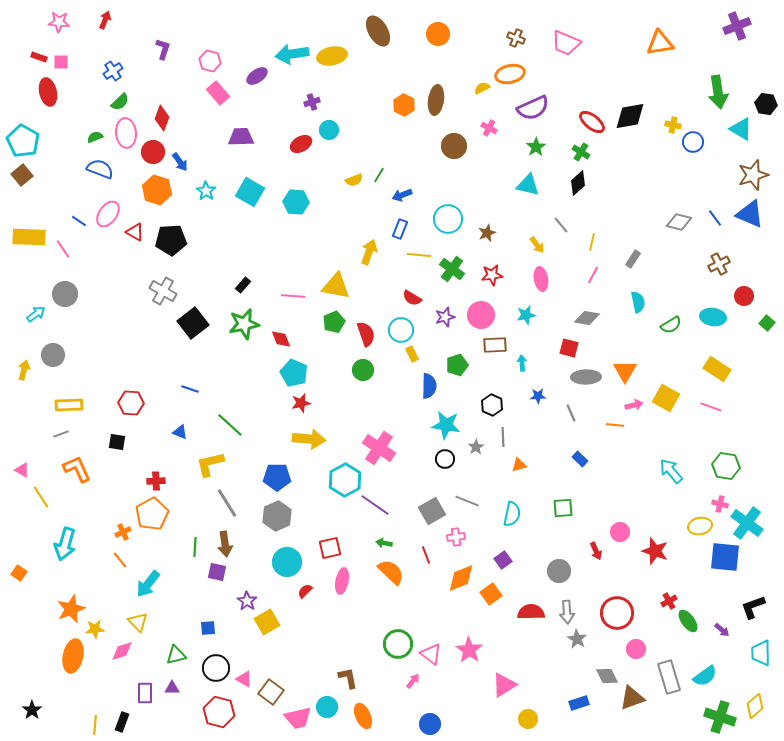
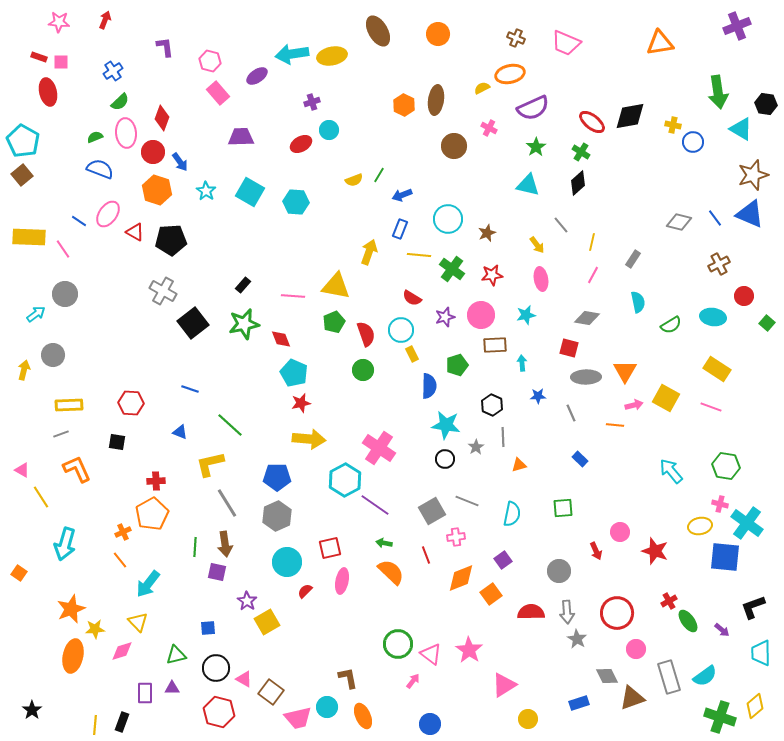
purple L-shape at (163, 49): moved 2 px right, 2 px up; rotated 25 degrees counterclockwise
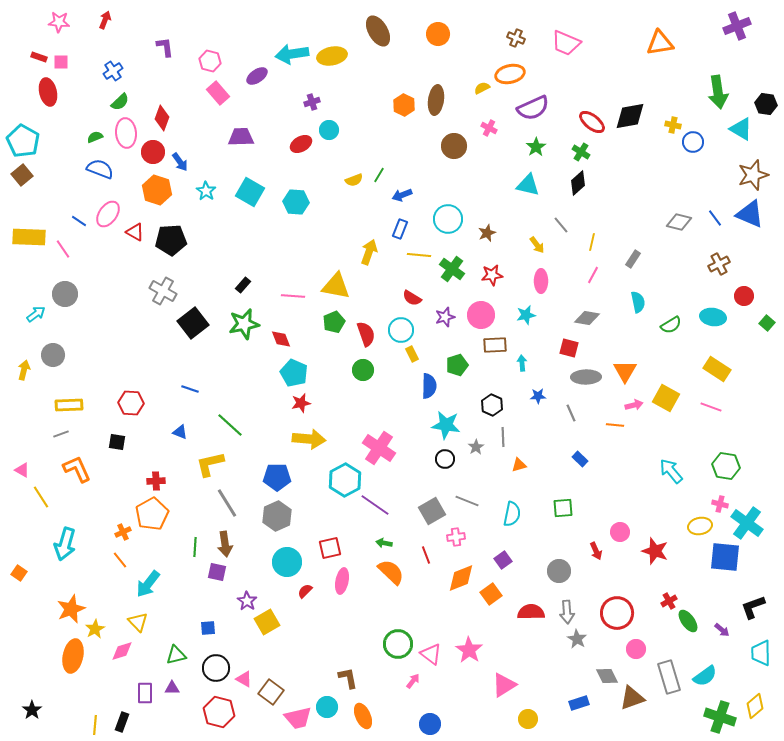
pink ellipse at (541, 279): moved 2 px down; rotated 10 degrees clockwise
yellow star at (95, 629): rotated 24 degrees counterclockwise
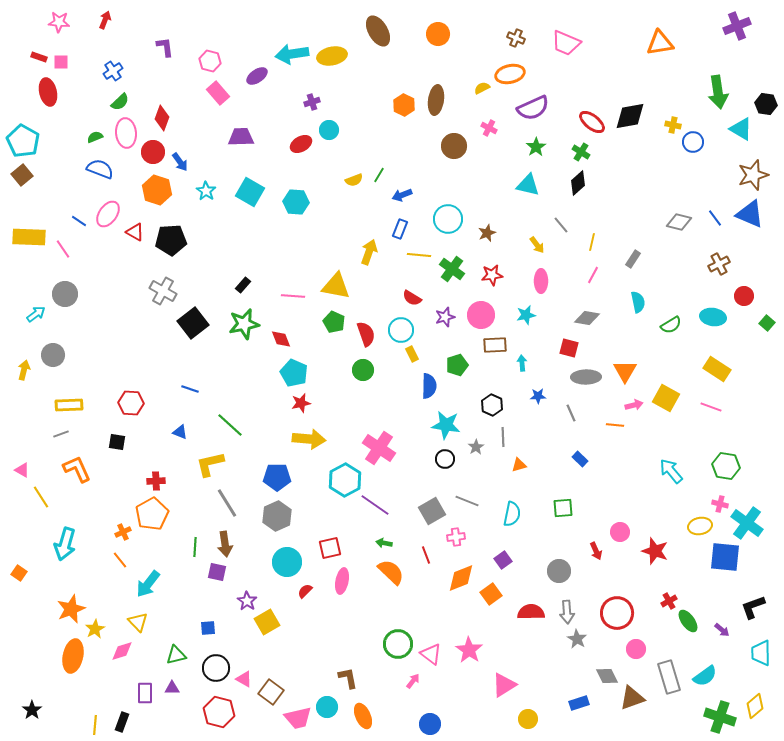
green pentagon at (334, 322): rotated 25 degrees counterclockwise
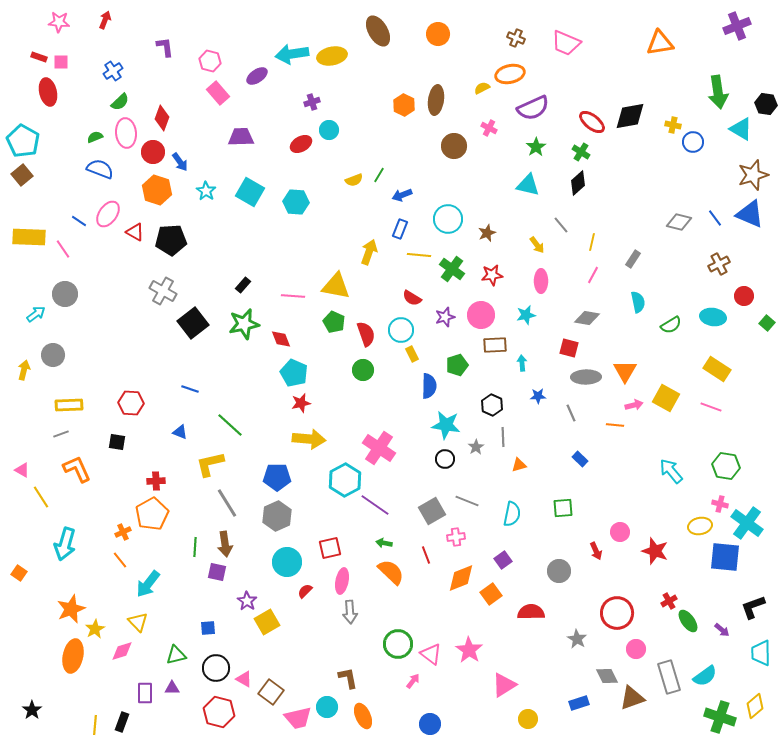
gray arrow at (567, 612): moved 217 px left
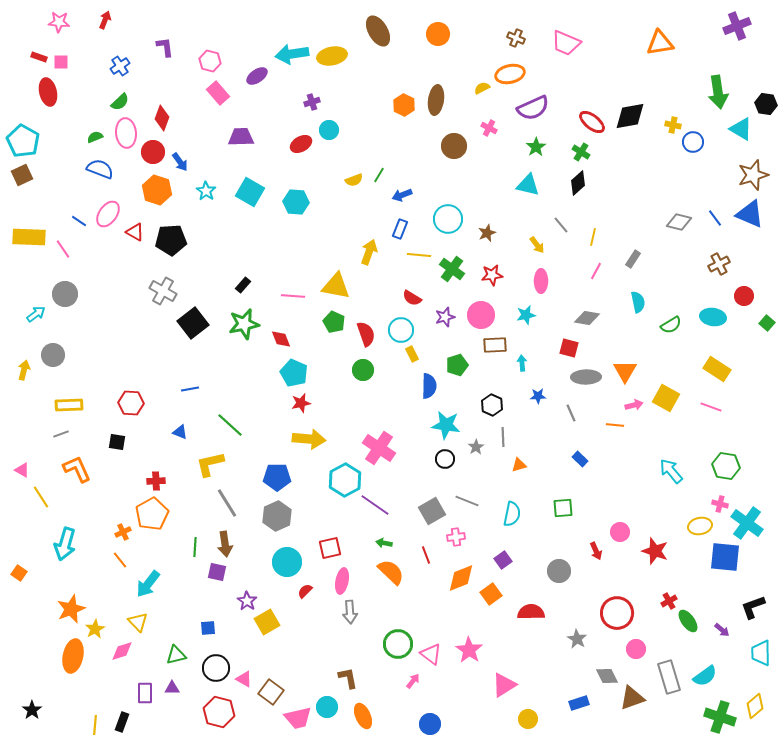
blue cross at (113, 71): moved 7 px right, 5 px up
brown square at (22, 175): rotated 15 degrees clockwise
yellow line at (592, 242): moved 1 px right, 5 px up
pink line at (593, 275): moved 3 px right, 4 px up
blue line at (190, 389): rotated 30 degrees counterclockwise
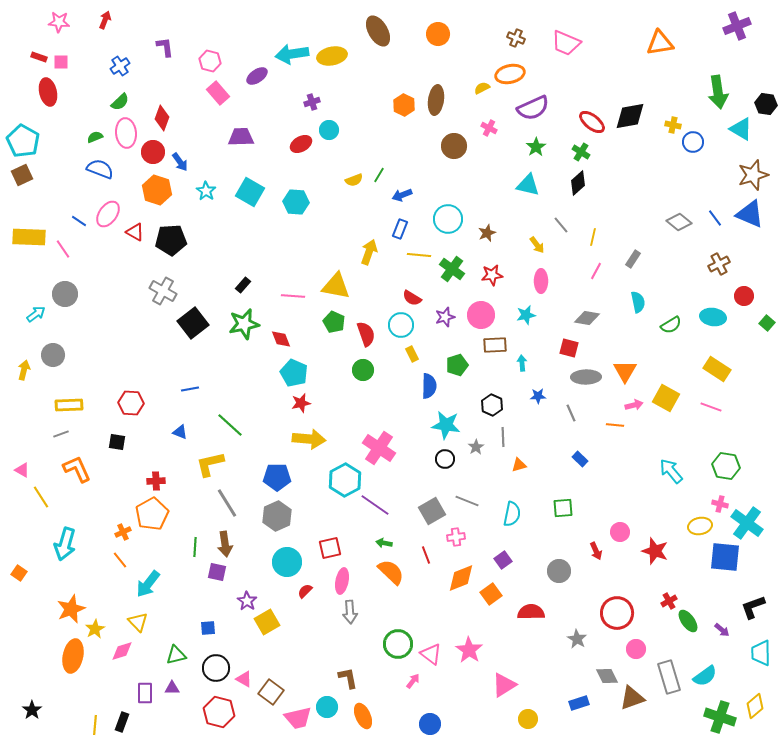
gray diamond at (679, 222): rotated 25 degrees clockwise
cyan circle at (401, 330): moved 5 px up
